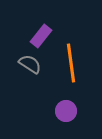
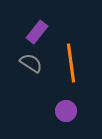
purple rectangle: moved 4 px left, 4 px up
gray semicircle: moved 1 px right, 1 px up
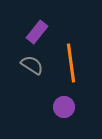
gray semicircle: moved 1 px right, 2 px down
purple circle: moved 2 px left, 4 px up
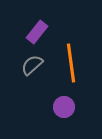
gray semicircle: rotated 75 degrees counterclockwise
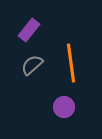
purple rectangle: moved 8 px left, 2 px up
